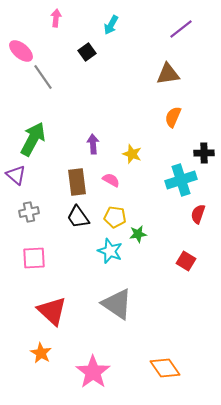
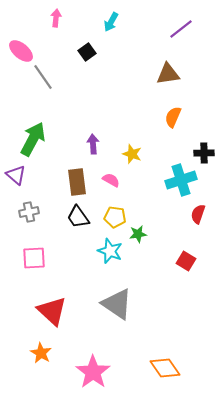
cyan arrow: moved 3 px up
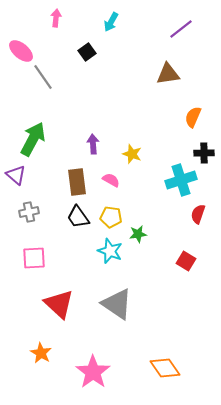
orange semicircle: moved 20 px right
yellow pentagon: moved 4 px left
red triangle: moved 7 px right, 7 px up
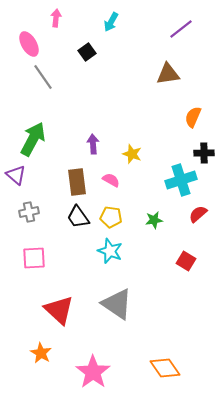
pink ellipse: moved 8 px right, 7 px up; rotated 20 degrees clockwise
red semicircle: rotated 30 degrees clockwise
green star: moved 16 px right, 14 px up
red triangle: moved 6 px down
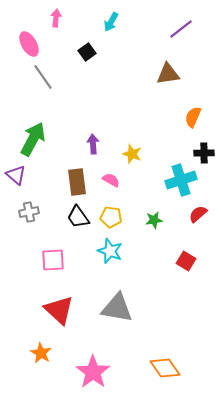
pink square: moved 19 px right, 2 px down
gray triangle: moved 4 px down; rotated 24 degrees counterclockwise
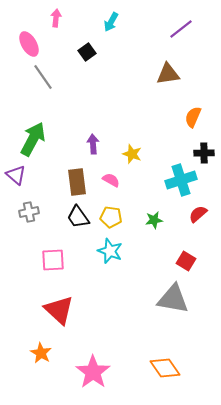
gray triangle: moved 56 px right, 9 px up
